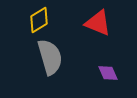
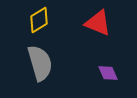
gray semicircle: moved 10 px left, 6 px down
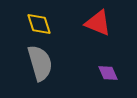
yellow diamond: moved 4 px down; rotated 76 degrees counterclockwise
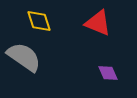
yellow diamond: moved 3 px up
gray semicircle: moved 16 px left, 6 px up; rotated 39 degrees counterclockwise
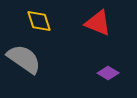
gray semicircle: moved 2 px down
purple diamond: rotated 35 degrees counterclockwise
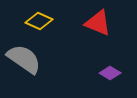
yellow diamond: rotated 48 degrees counterclockwise
purple diamond: moved 2 px right
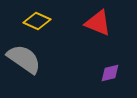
yellow diamond: moved 2 px left
purple diamond: rotated 45 degrees counterclockwise
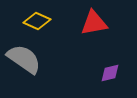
red triangle: moved 4 px left; rotated 32 degrees counterclockwise
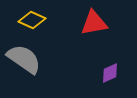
yellow diamond: moved 5 px left, 1 px up
purple diamond: rotated 10 degrees counterclockwise
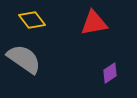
yellow diamond: rotated 28 degrees clockwise
purple diamond: rotated 10 degrees counterclockwise
